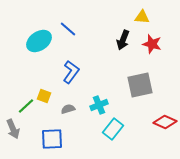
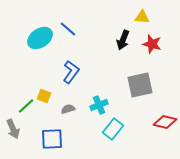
cyan ellipse: moved 1 px right, 3 px up
red diamond: rotated 10 degrees counterclockwise
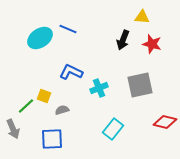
blue line: rotated 18 degrees counterclockwise
blue L-shape: rotated 100 degrees counterclockwise
cyan cross: moved 17 px up
gray semicircle: moved 6 px left, 1 px down
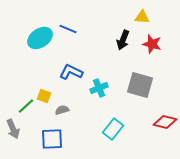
gray square: rotated 28 degrees clockwise
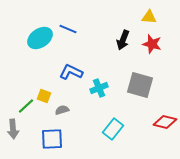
yellow triangle: moved 7 px right
gray arrow: rotated 18 degrees clockwise
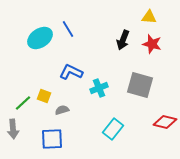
blue line: rotated 36 degrees clockwise
green line: moved 3 px left, 3 px up
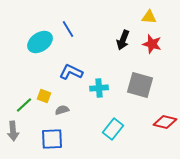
cyan ellipse: moved 4 px down
cyan cross: rotated 18 degrees clockwise
green line: moved 1 px right, 2 px down
gray arrow: moved 2 px down
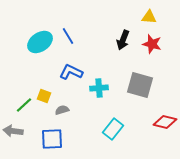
blue line: moved 7 px down
gray arrow: rotated 102 degrees clockwise
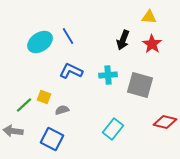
red star: rotated 18 degrees clockwise
blue L-shape: moved 1 px up
cyan cross: moved 9 px right, 13 px up
yellow square: moved 1 px down
blue square: rotated 30 degrees clockwise
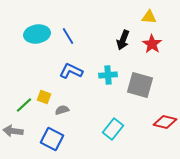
cyan ellipse: moved 3 px left, 8 px up; rotated 25 degrees clockwise
